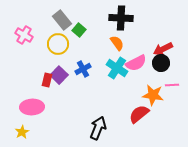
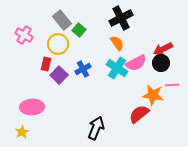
black cross: rotated 30 degrees counterclockwise
red rectangle: moved 1 px left, 16 px up
black arrow: moved 2 px left
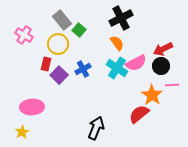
black circle: moved 3 px down
orange star: moved 1 px left; rotated 25 degrees clockwise
